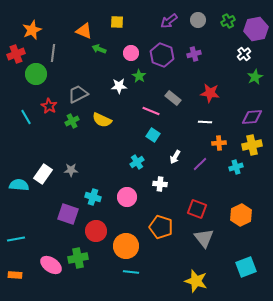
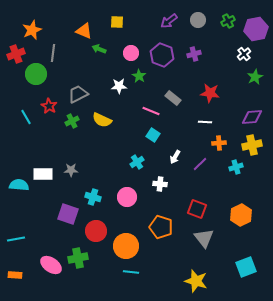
white rectangle at (43, 174): rotated 54 degrees clockwise
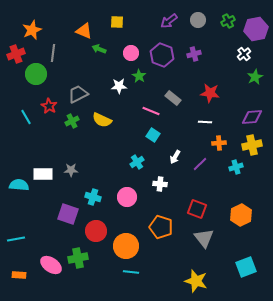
orange rectangle at (15, 275): moved 4 px right
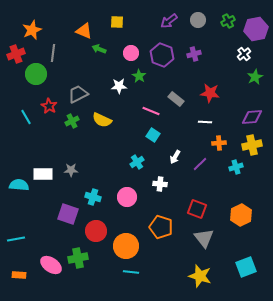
gray rectangle at (173, 98): moved 3 px right, 1 px down
yellow star at (196, 281): moved 4 px right, 5 px up
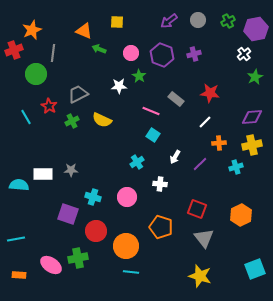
red cross at (16, 54): moved 2 px left, 4 px up
white line at (205, 122): rotated 48 degrees counterclockwise
cyan square at (246, 267): moved 9 px right, 2 px down
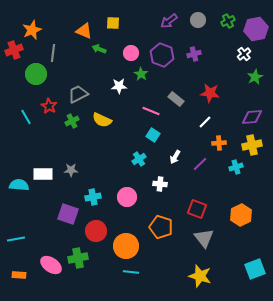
yellow square at (117, 22): moved 4 px left, 1 px down
green star at (139, 76): moved 2 px right, 2 px up
cyan cross at (137, 162): moved 2 px right, 3 px up
cyan cross at (93, 197): rotated 28 degrees counterclockwise
